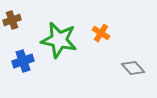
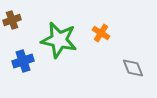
gray diamond: rotated 20 degrees clockwise
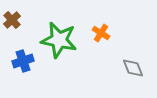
brown cross: rotated 24 degrees counterclockwise
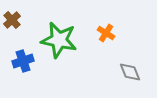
orange cross: moved 5 px right
gray diamond: moved 3 px left, 4 px down
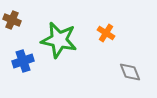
brown cross: rotated 24 degrees counterclockwise
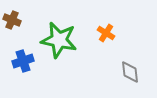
gray diamond: rotated 15 degrees clockwise
